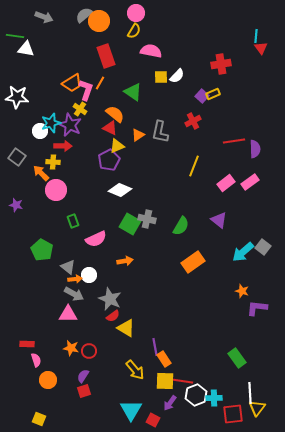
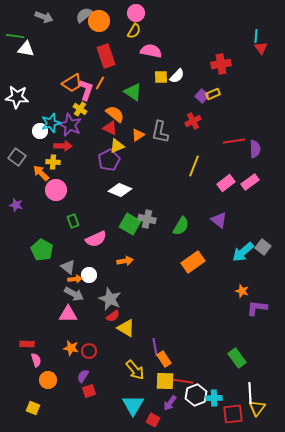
red square at (84, 391): moved 5 px right
cyan triangle at (131, 410): moved 2 px right, 5 px up
yellow square at (39, 419): moved 6 px left, 11 px up
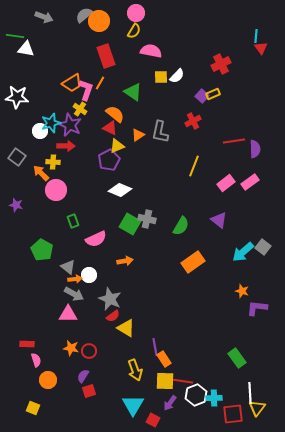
red cross at (221, 64): rotated 18 degrees counterclockwise
red arrow at (63, 146): moved 3 px right
yellow arrow at (135, 370): rotated 20 degrees clockwise
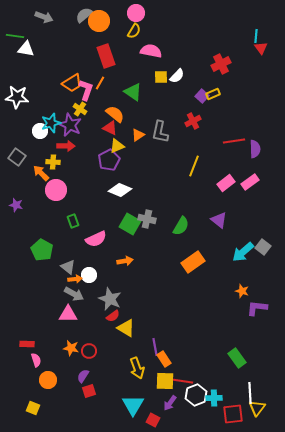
yellow arrow at (135, 370): moved 2 px right, 2 px up
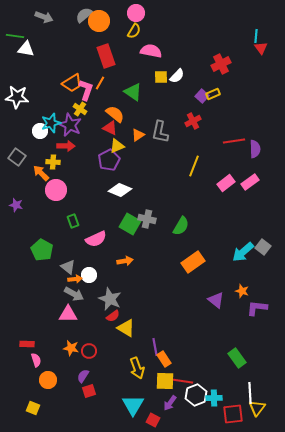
purple triangle at (219, 220): moved 3 px left, 80 px down
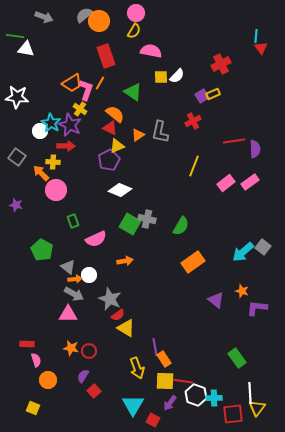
purple square at (202, 96): rotated 16 degrees clockwise
cyan star at (51, 123): rotated 24 degrees counterclockwise
red semicircle at (113, 316): moved 5 px right, 1 px up
red square at (89, 391): moved 5 px right; rotated 24 degrees counterclockwise
white hexagon at (196, 395): rotated 20 degrees counterclockwise
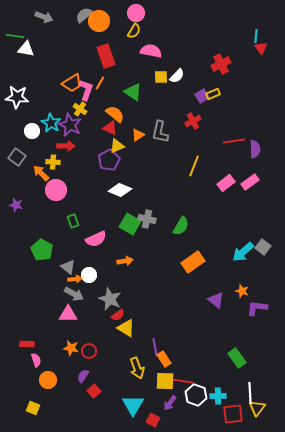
white circle at (40, 131): moved 8 px left
cyan cross at (214, 398): moved 4 px right, 2 px up
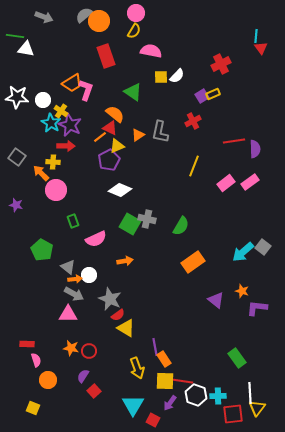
orange line at (100, 83): moved 54 px down; rotated 24 degrees clockwise
yellow cross at (80, 109): moved 19 px left, 2 px down
white circle at (32, 131): moved 11 px right, 31 px up
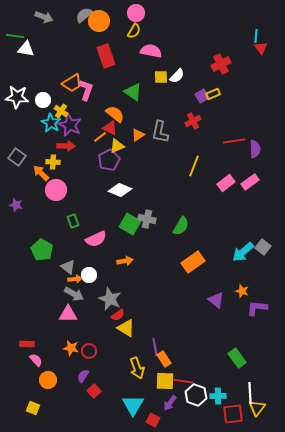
pink semicircle at (36, 360): rotated 24 degrees counterclockwise
